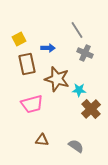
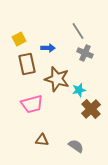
gray line: moved 1 px right, 1 px down
cyan star: rotated 16 degrees counterclockwise
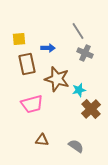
yellow square: rotated 24 degrees clockwise
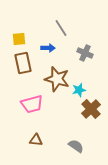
gray line: moved 17 px left, 3 px up
brown rectangle: moved 4 px left, 1 px up
brown triangle: moved 6 px left
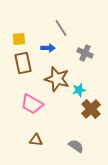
pink trapezoid: rotated 45 degrees clockwise
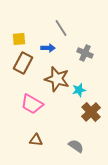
brown rectangle: rotated 40 degrees clockwise
brown cross: moved 3 px down
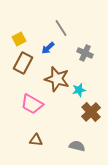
yellow square: rotated 24 degrees counterclockwise
blue arrow: rotated 136 degrees clockwise
gray semicircle: moved 1 px right; rotated 21 degrees counterclockwise
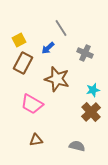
yellow square: moved 1 px down
cyan star: moved 14 px right
brown triangle: rotated 16 degrees counterclockwise
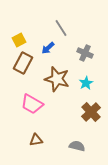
cyan star: moved 7 px left, 7 px up; rotated 16 degrees counterclockwise
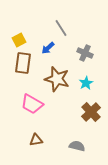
brown rectangle: rotated 20 degrees counterclockwise
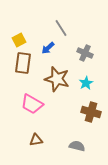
brown cross: rotated 30 degrees counterclockwise
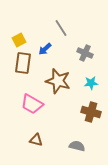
blue arrow: moved 3 px left, 1 px down
brown star: moved 1 px right, 2 px down
cyan star: moved 5 px right; rotated 24 degrees clockwise
brown triangle: rotated 24 degrees clockwise
